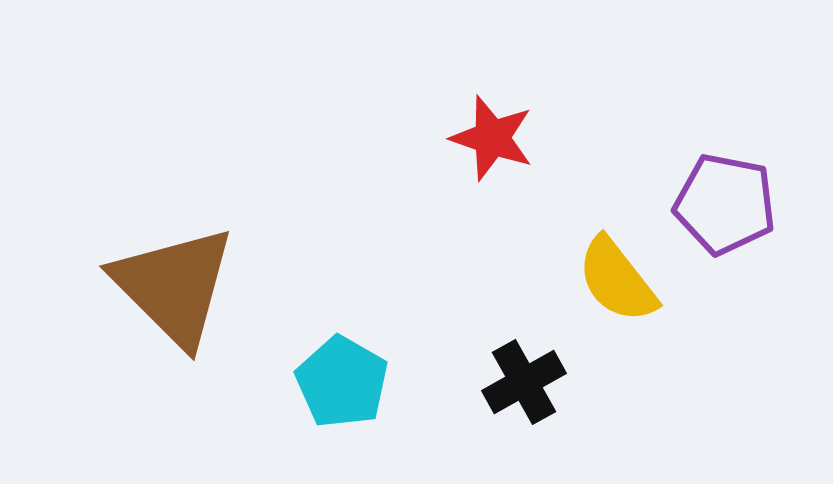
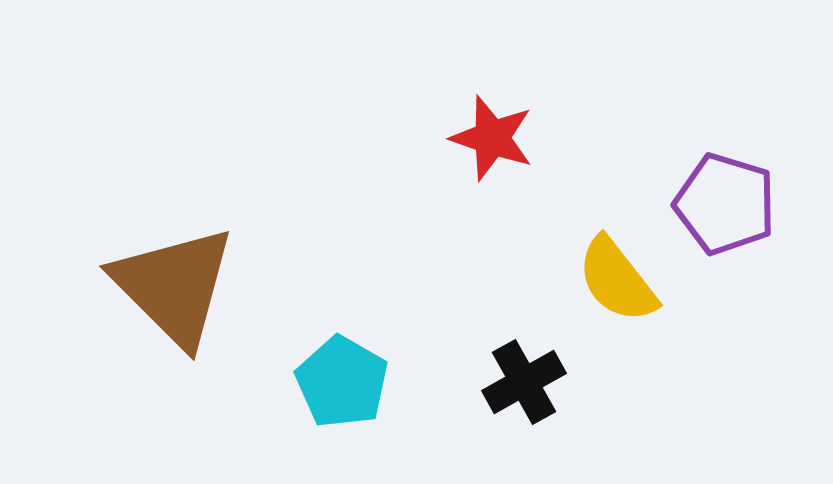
purple pentagon: rotated 6 degrees clockwise
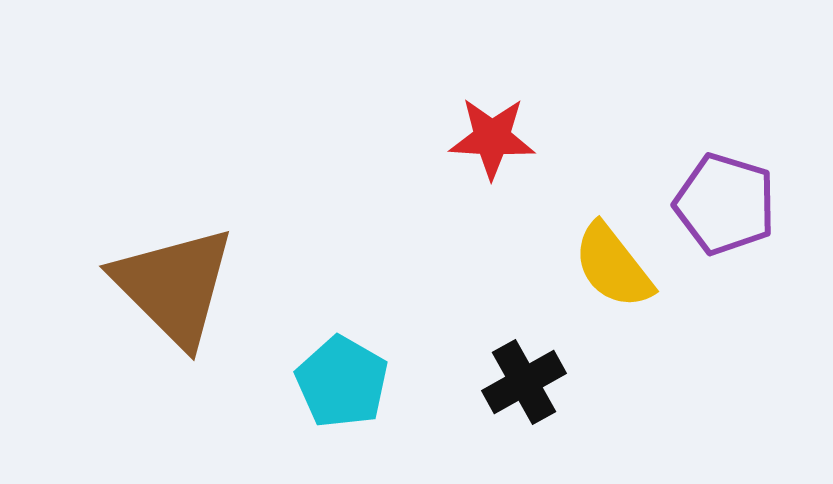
red star: rotated 16 degrees counterclockwise
yellow semicircle: moved 4 px left, 14 px up
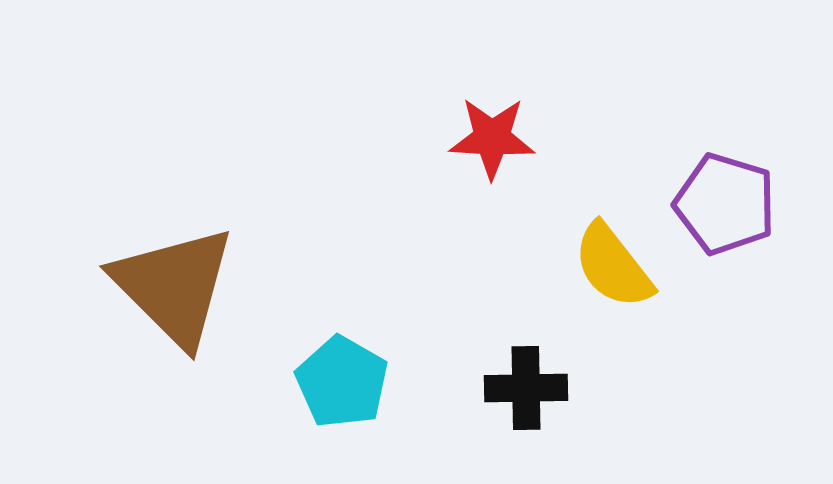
black cross: moved 2 px right, 6 px down; rotated 28 degrees clockwise
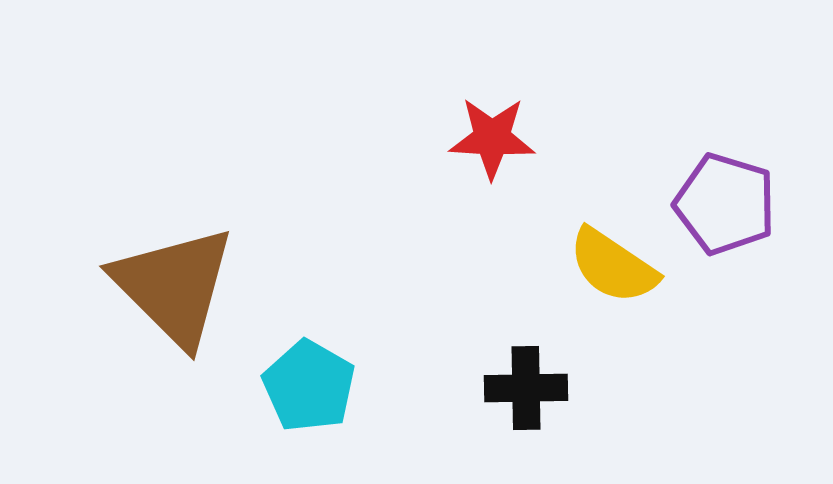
yellow semicircle: rotated 18 degrees counterclockwise
cyan pentagon: moved 33 px left, 4 px down
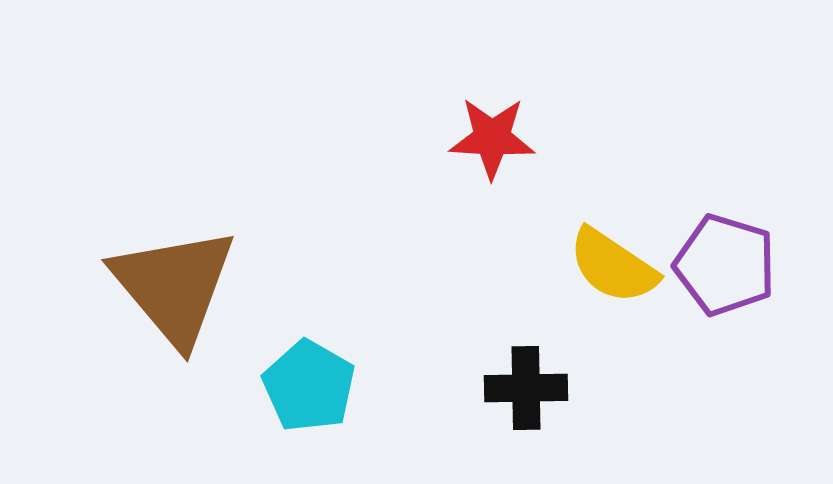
purple pentagon: moved 61 px down
brown triangle: rotated 5 degrees clockwise
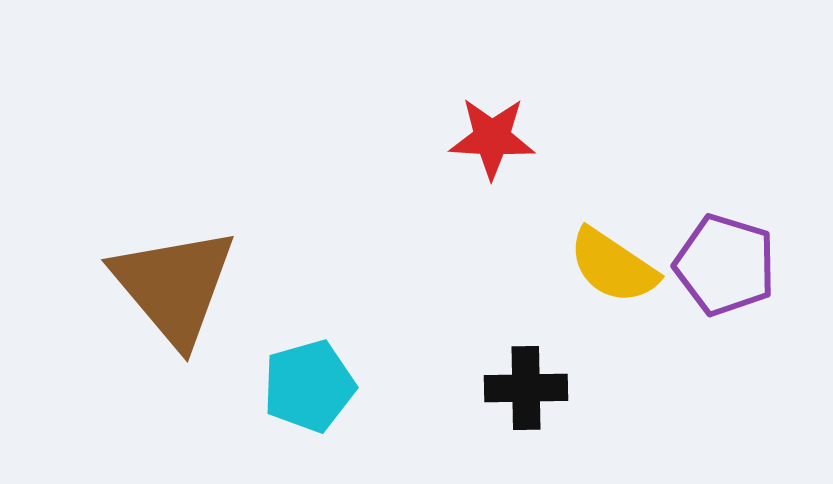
cyan pentagon: rotated 26 degrees clockwise
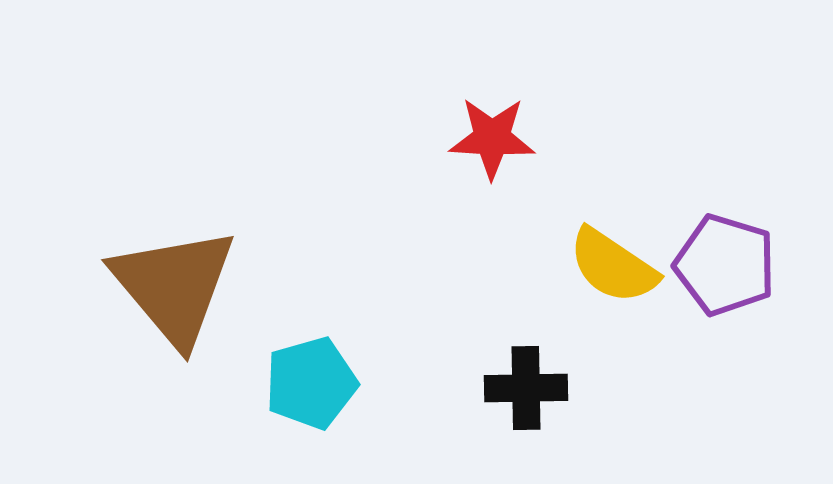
cyan pentagon: moved 2 px right, 3 px up
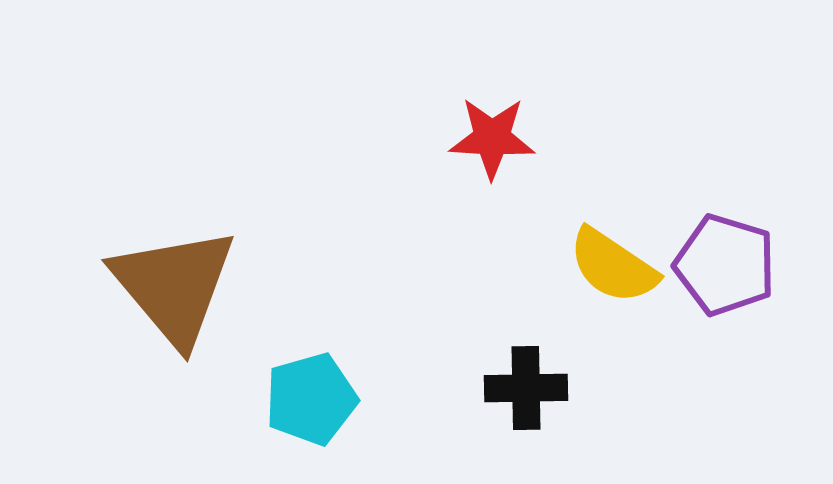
cyan pentagon: moved 16 px down
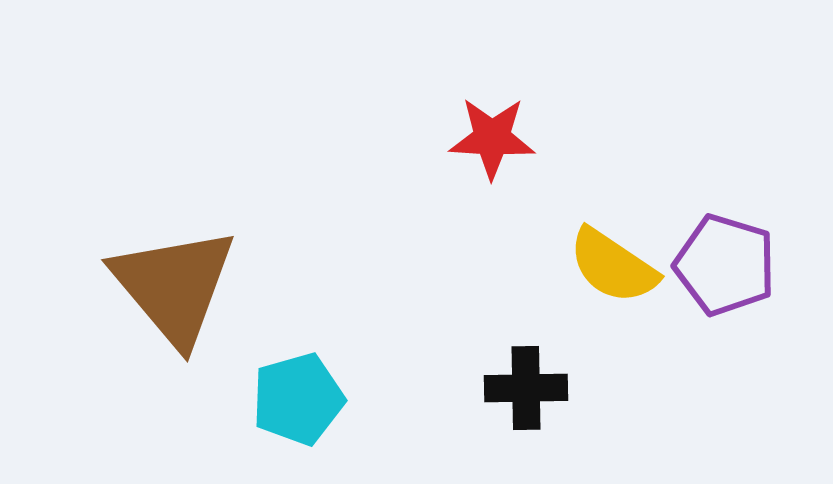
cyan pentagon: moved 13 px left
